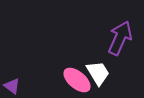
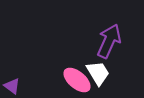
purple arrow: moved 11 px left, 3 px down
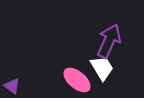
white trapezoid: moved 4 px right, 5 px up
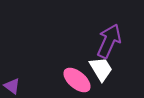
white trapezoid: moved 1 px left, 1 px down
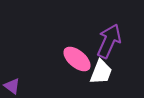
white trapezoid: moved 3 px down; rotated 52 degrees clockwise
pink ellipse: moved 21 px up
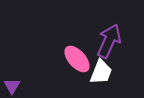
pink ellipse: rotated 8 degrees clockwise
purple triangle: rotated 24 degrees clockwise
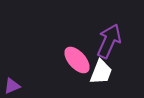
pink ellipse: moved 1 px down
purple triangle: rotated 36 degrees clockwise
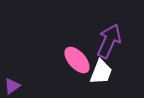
purple triangle: rotated 12 degrees counterclockwise
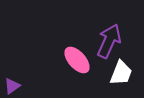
white trapezoid: moved 20 px right, 1 px down
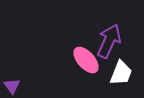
pink ellipse: moved 9 px right
purple triangle: rotated 30 degrees counterclockwise
